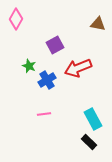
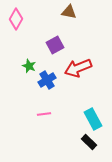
brown triangle: moved 29 px left, 12 px up
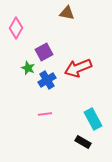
brown triangle: moved 2 px left, 1 px down
pink diamond: moved 9 px down
purple square: moved 11 px left, 7 px down
green star: moved 1 px left, 2 px down
pink line: moved 1 px right
black rectangle: moved 6 px left; rotated 14 degrees counterclockwise
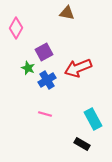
pink line: rotated 24 degrees clockwise
black rectangle: moved 1 px left, 2 px down
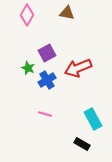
pink diamond: moved 11 px right, 13 px up
purple square: moved 3 px right, 1 px down
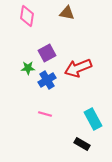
pink diamond: moved 1 px down; rotated 20 degrees counterclockwise
green star: rotated 24 degrees counterclockwise
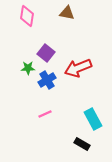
purple square: moved 1 px left; rotated 24 degrees counterclockwise
pink line: rotated 40 degrees counterclockwise
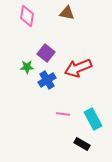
green star: moved 1 px left, 1 px up
pink line: moved 18 px right; rotated 32 degrees clockwise
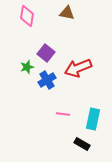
green star: rotated 16 degrees counterclockwise
cyan rectangle: rotated 40 degrees clockwise
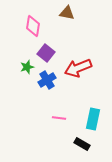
pink diamond: moved 6 px right, 10 px down
pink line: moved 4 px left, 4 px down
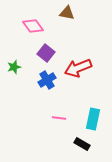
pink diamond: rotated 45 degrees counterclockwise
green star: moved 13 px left
